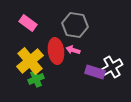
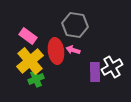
pink rectangle: moved 13 px down
purple rectangle: rotated 72 degrees clockwise
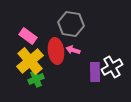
gray hexagon: moved 4 px left, 1 px up
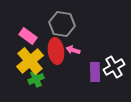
gray hexagon: moved 9 px left
white cross: moved 2 px right
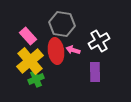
pink rectangle: rotated 12 degrees clockwise
white cross: moved 15 px left, 26 px up
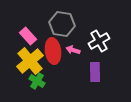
red ellipse: moved 3 px left
green cross: moved 1 px right, 2 px down; rotated 35 degrees counterclockwise
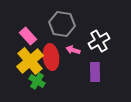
red ellipse: moved 2 px left, 6 px down
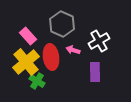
gray hexagon: rotated 15 degrees clockwise
yellow cross: moved 4 px left, 1 px down
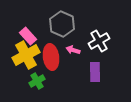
yellow cross: moved 7 px up; rotated 12 degrees clockwise
green cross: rotated 28 degrees clockwise
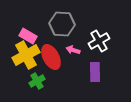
gray hexagon: rotated 20 degrees counterclockwise
pink rectangle: rotated 18 degrees counterclockwise
red ellipse: rotated 20 degrees counterclockwise
